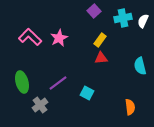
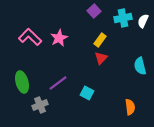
red triangle: rotated 40 degrees counterclockwise
gray cross: rotated 14 degrees clockwise
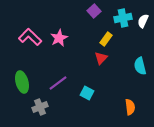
yellow rectangle: moved 6 px right, 1 px up
gray cross: moved 2 px down
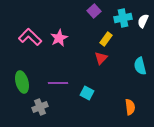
purple line: rotated 36 degrees clockwise
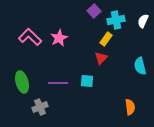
cyan cross: moved 7 px left, 2 px down
cyan square: moved 12 px up; rotated 24 degrees counterclockwise
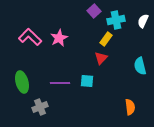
purple line: moved 2 px right
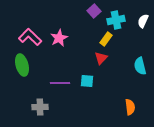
green ellipse: moved 17 px up
gray cross: rotated 21 degrees clockwise
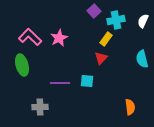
cyan semicircle: moved 2 px right, 7 px up
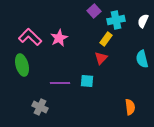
gray cross: rotated 28 degrees clockwise
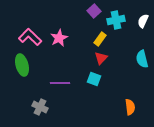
yellow rectangle: moved 6 px left
cyan square: moved 7 px right, 2 px up; rotated 16 degrees clockwise
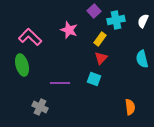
pink star: moved 10 px right, 8 px up; rotated 24 degrees counterclockwise
